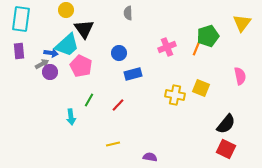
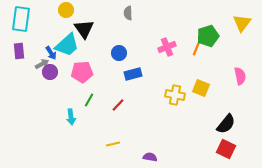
blue arrow: rotated 48 degrees clockwise
pink pentagon: moved 1 px right, 6 px down; rotated 30 degrees counterclockwise
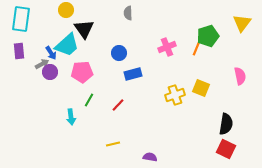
yellow cross: rotated 30 degrees counterclockwise
black semicircle: rotated 30 degrees counterclockwise
